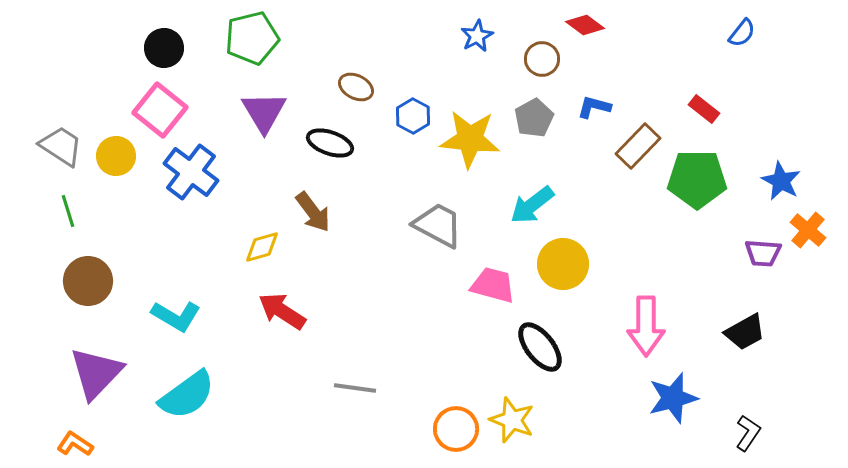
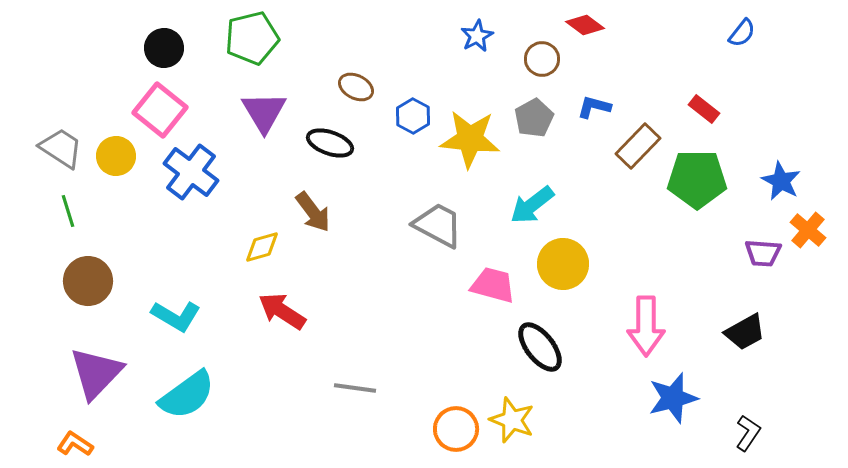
gray trapezoid at (61, 146): moved 2 px down
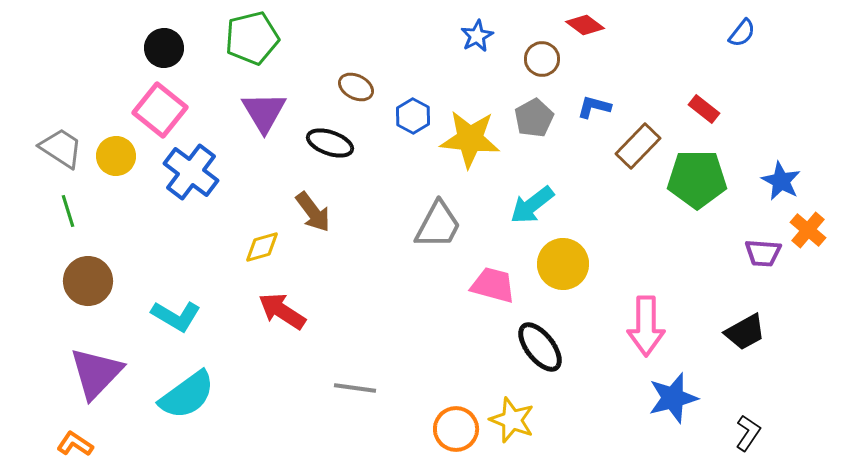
gray trapezoid at (438, 225): rotated 90 degrees clockwise
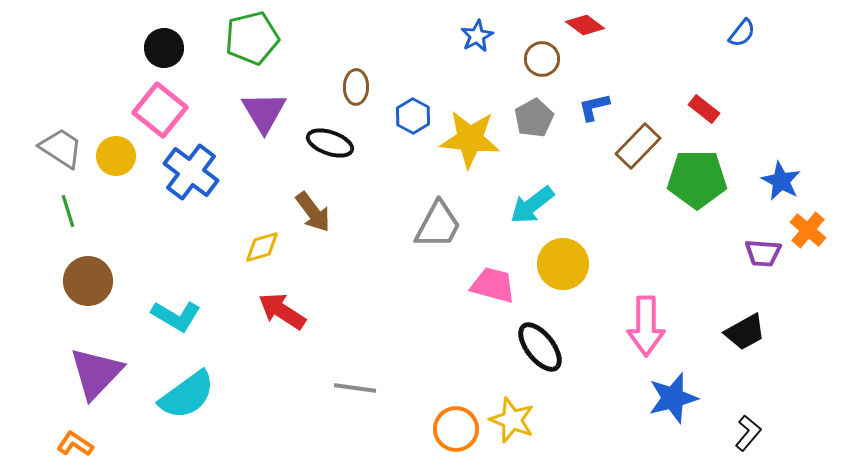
brown ellipse at (356, 87): rotated 64 degrees clockwise
blue L-shape at (594, 107): rotated 28 degrees counterclockwise
black L-shape at (748, 433): rotated 6 degrees clockwise
